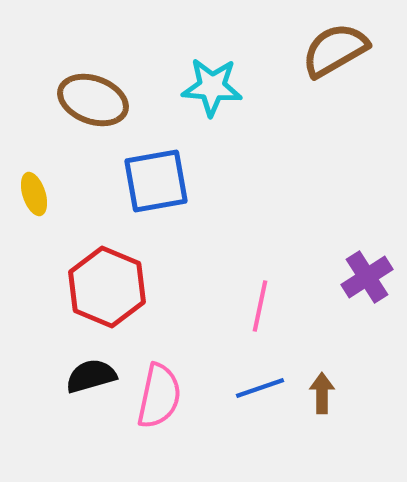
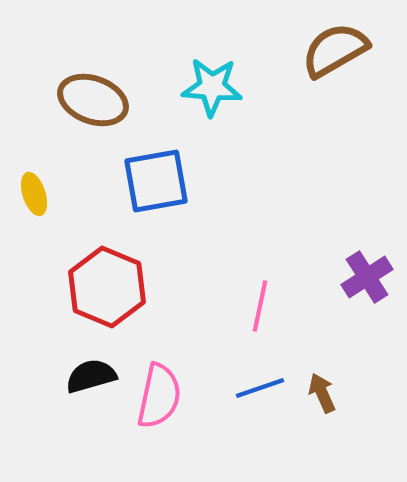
brown arrow: rotated 24 degrees counterclockwise
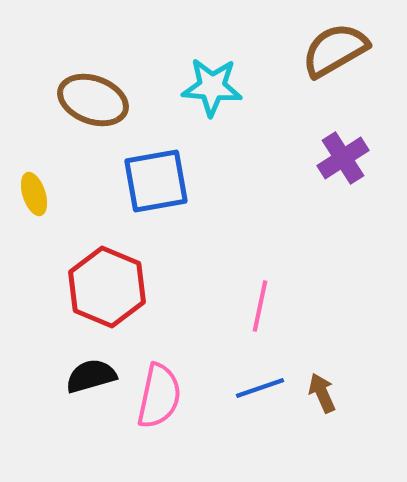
purple cross: moved 24 px left, 119 px up
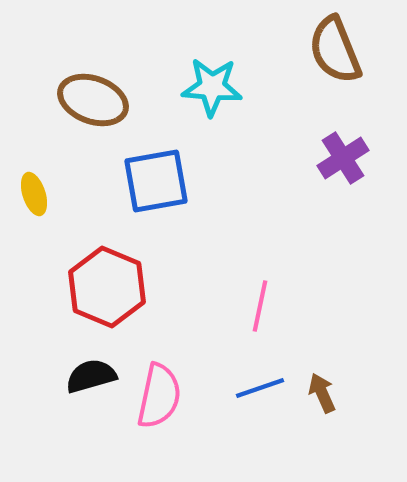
brown semicircle: rotated 82 degrees counterclockwise
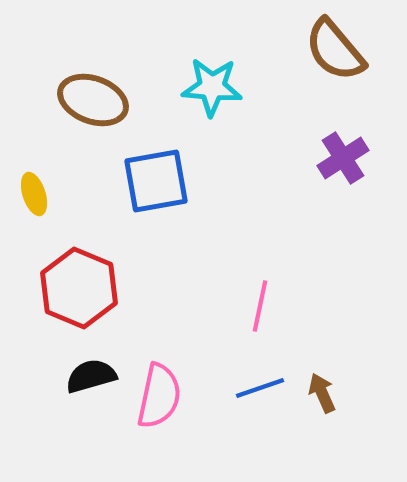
brown semicircle: rotated 18 degrees counterclockwise
red hexagon: moved 28 px left, 1 px down
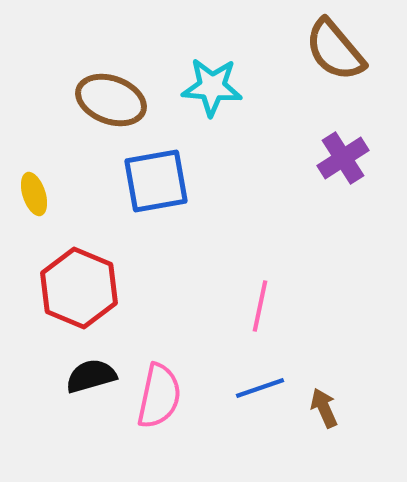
brown ellipse: moved 18 px right
brown arrow: moved 2 px right, 15 px down
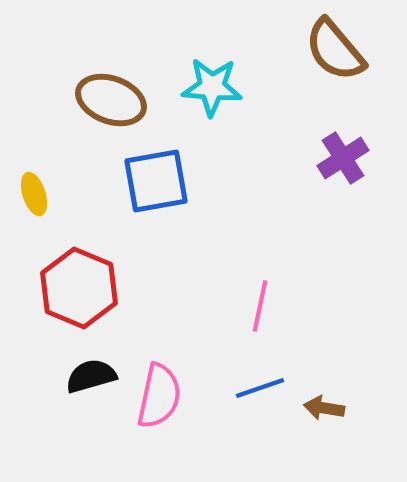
brown arrow: rotated 57 degrees counterclockwise
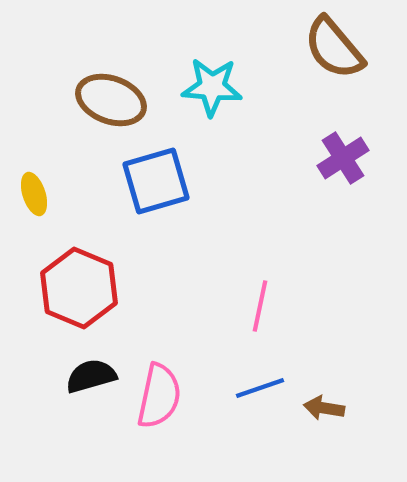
brown semicircle: moved 1 px left, 2 px up
blue square: rotated 6 degrees counterclockwise
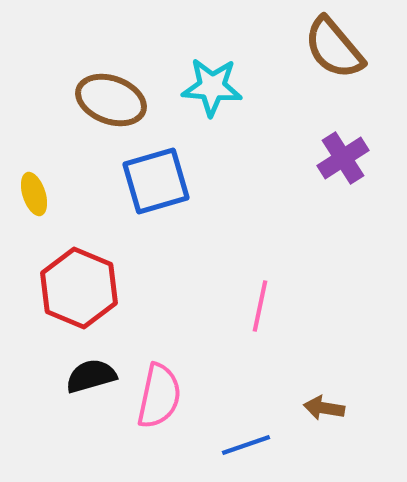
blue line: moved 14 px left, 57 px down
